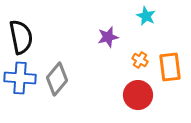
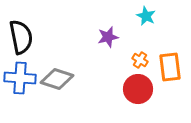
gray diamond: rotated 68 degrees clockwise
red circle: moved 6 px up
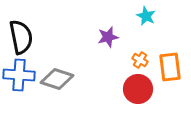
blue cross: moved 1 px left, 3 px up
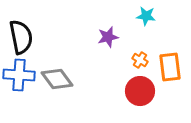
cyan star: rotated 18 degrees counterclockwise
gray diamond: rotated 36 degrees clockwise
red circle: moved 2 px right, 2 px down
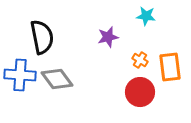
black semicircle: moved 21 px right
blue cross: moved 1 px right
red circle: moved 1 px down
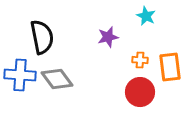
cyan star: rotated 18 degrees clockwise
orange cross: rotated 28 degrees counterclockwise
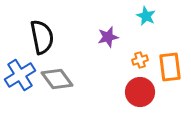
orange cross: rotated 21 degrees counterclockwise
blue cross: rotated 36 degrees counterclockwise
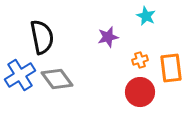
orange rectangle: moved 1 px right, 1 px down
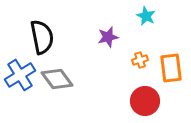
red circle: moved 5 px right, 9 px down
